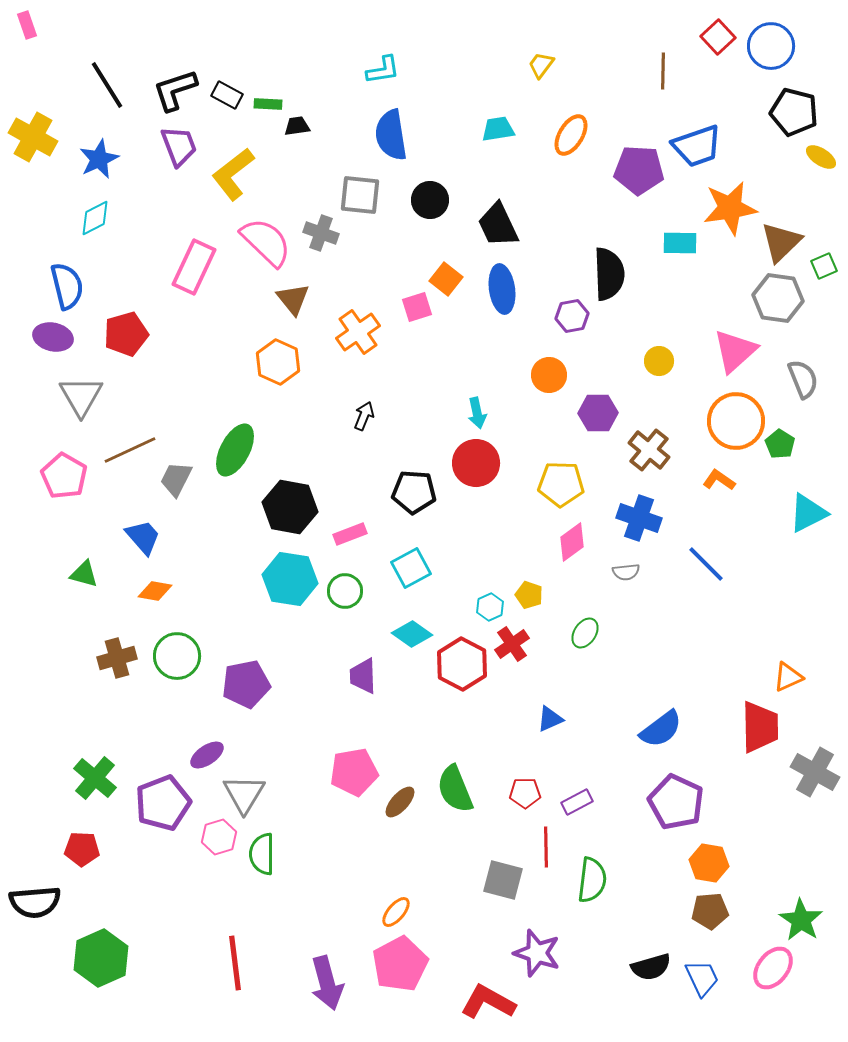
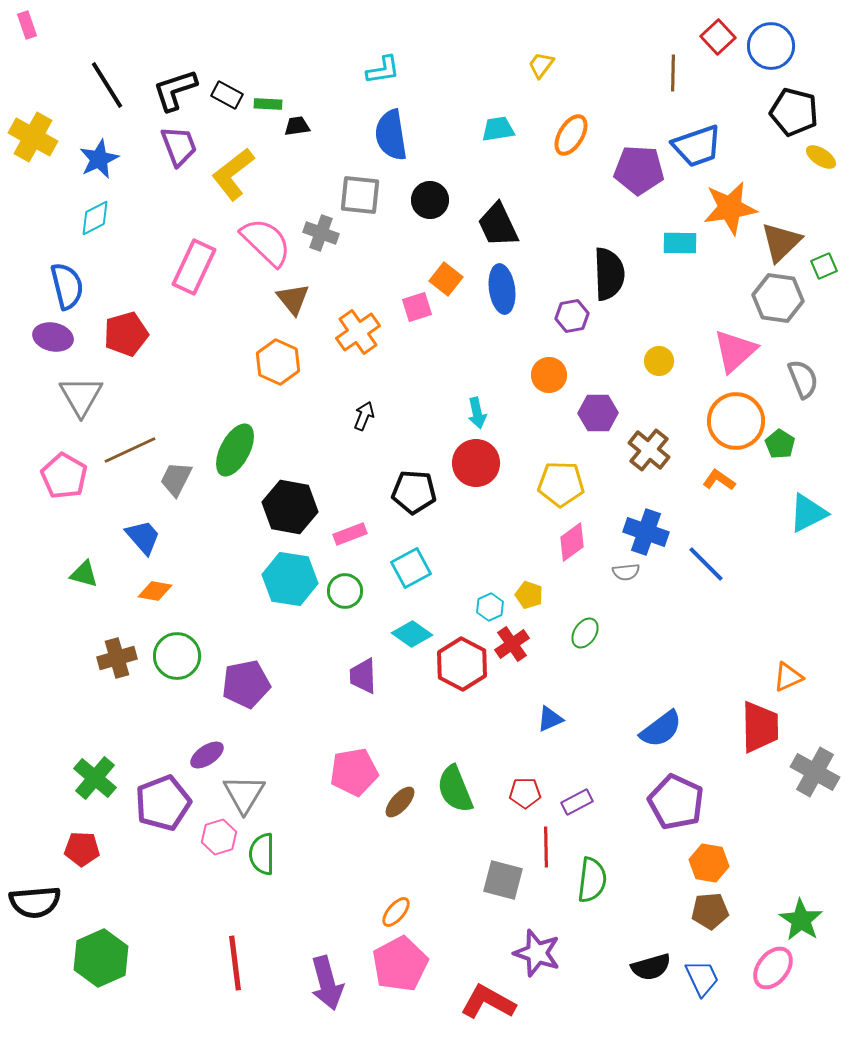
brown line at (663, 71): moved 10 px right, 2 px down
blue cross at (639, 518): moved 7 px right, 14 px down
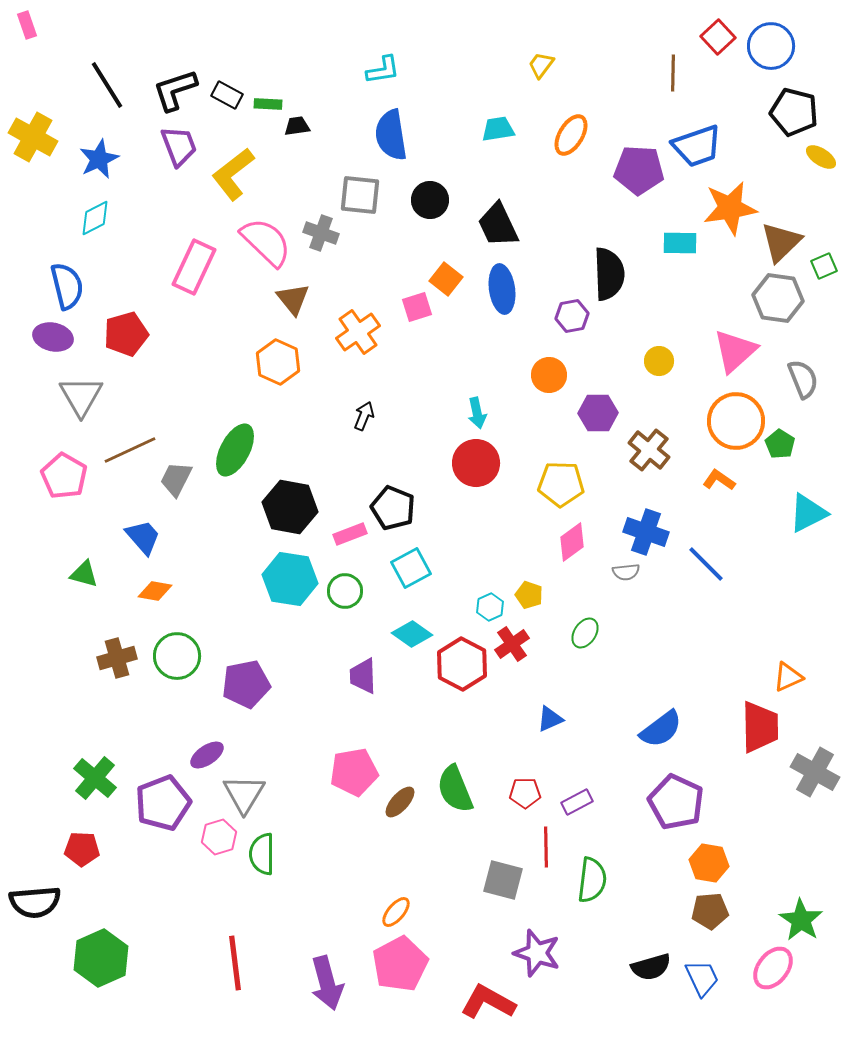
black pentagon at (414, 492): moved 21 px left, 16 px down; rotated 18 degrees clockwise
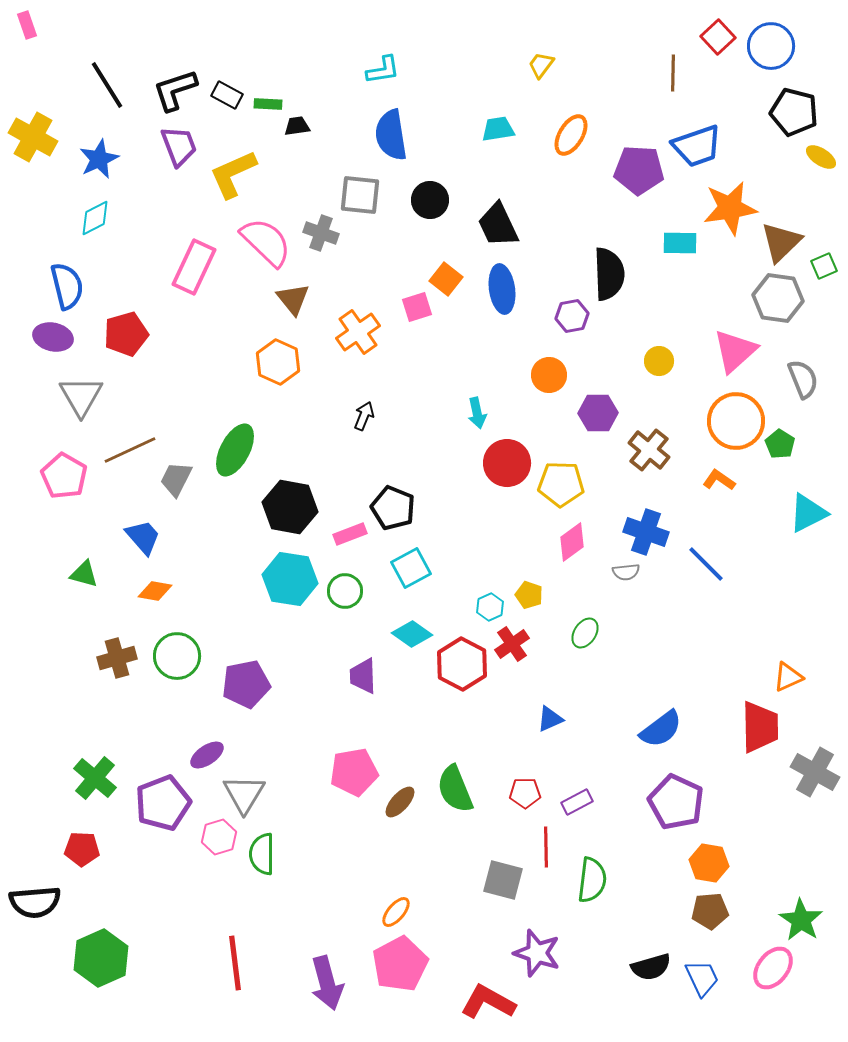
yellow L-shape at (233, 174): rotated 14 degrees clockwise
red circle at (476, 463): moved 31 px right
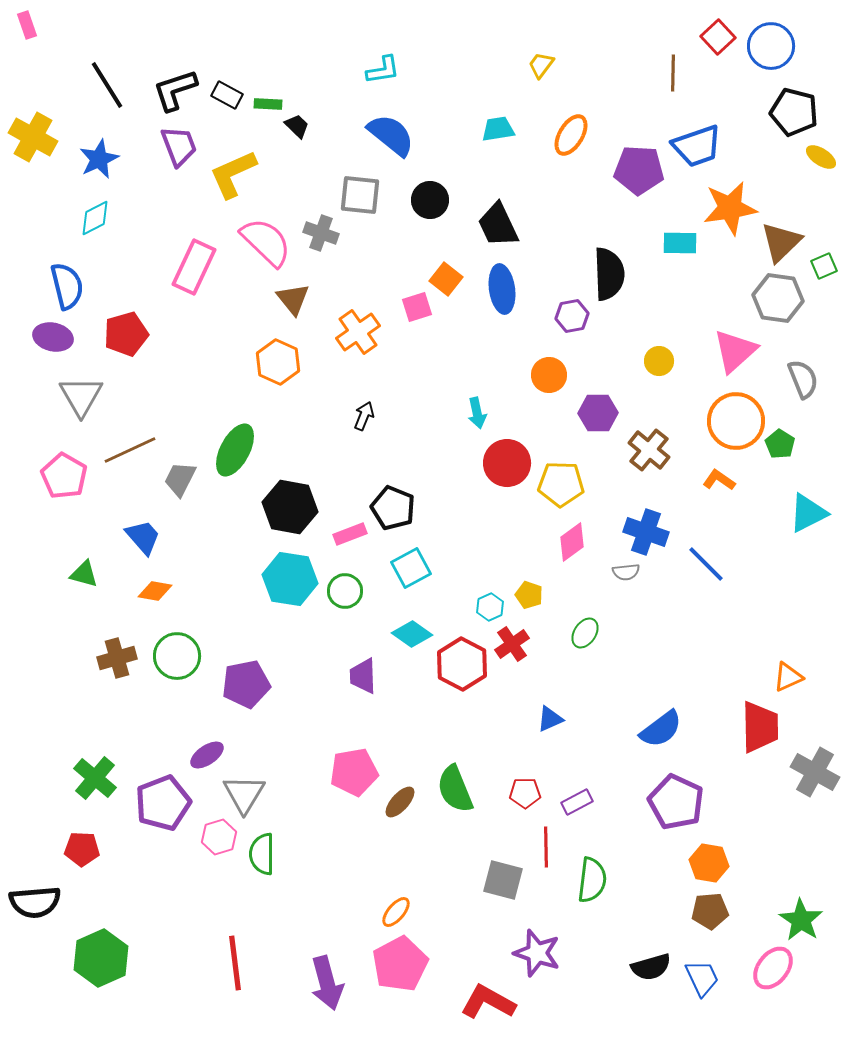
black trapezoid at (297, 126): rotated 52 degrees clockwise
blue semicircle at (391, 135): rotated 138 degrees clockwise
gray trapezoid at (176, 479): moved 4 px right
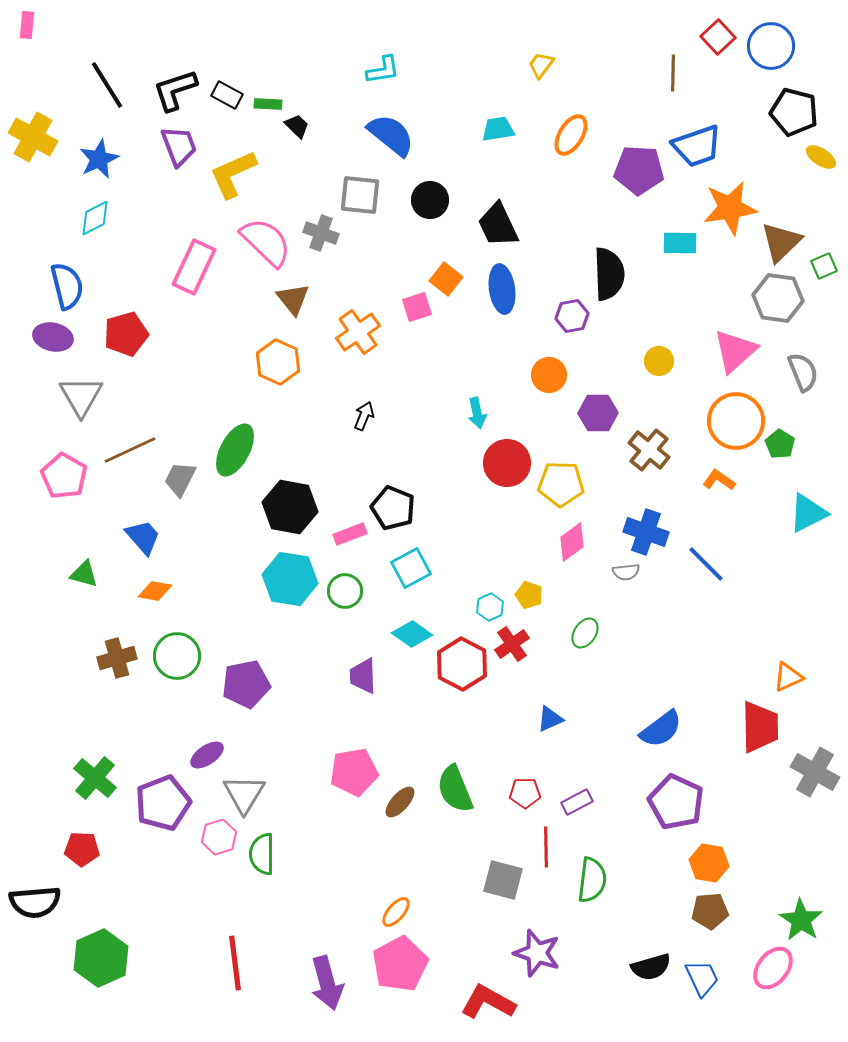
pink rectangle at (27, 25): rotated 24 degrees clockwise
gray semicircle at (803, 379): moved 7 px up
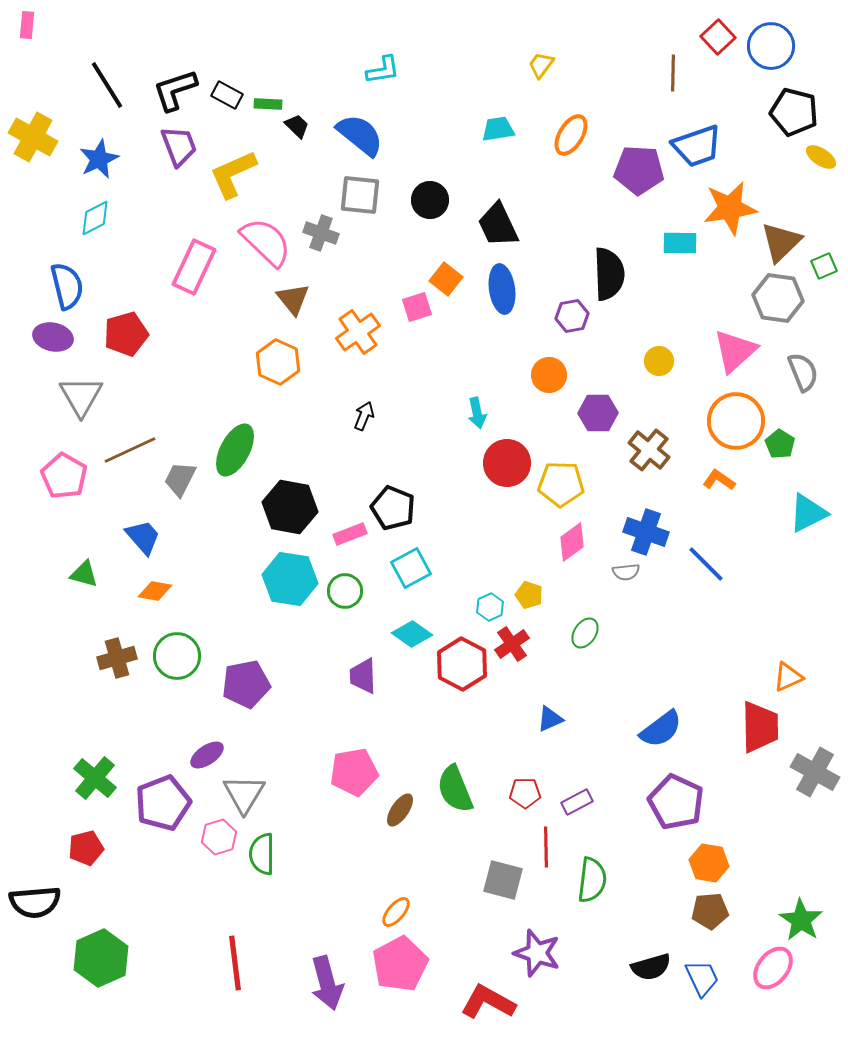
blue semicircle at (391, 135): moved 31 px left
brown ellipse at (400, 802): moved 8 px down; rotated 8 degrees counterclockwise
red pentagon at (82, 849): moved 4 px right, 1 px up; rotated 16 degrees counterclockwise
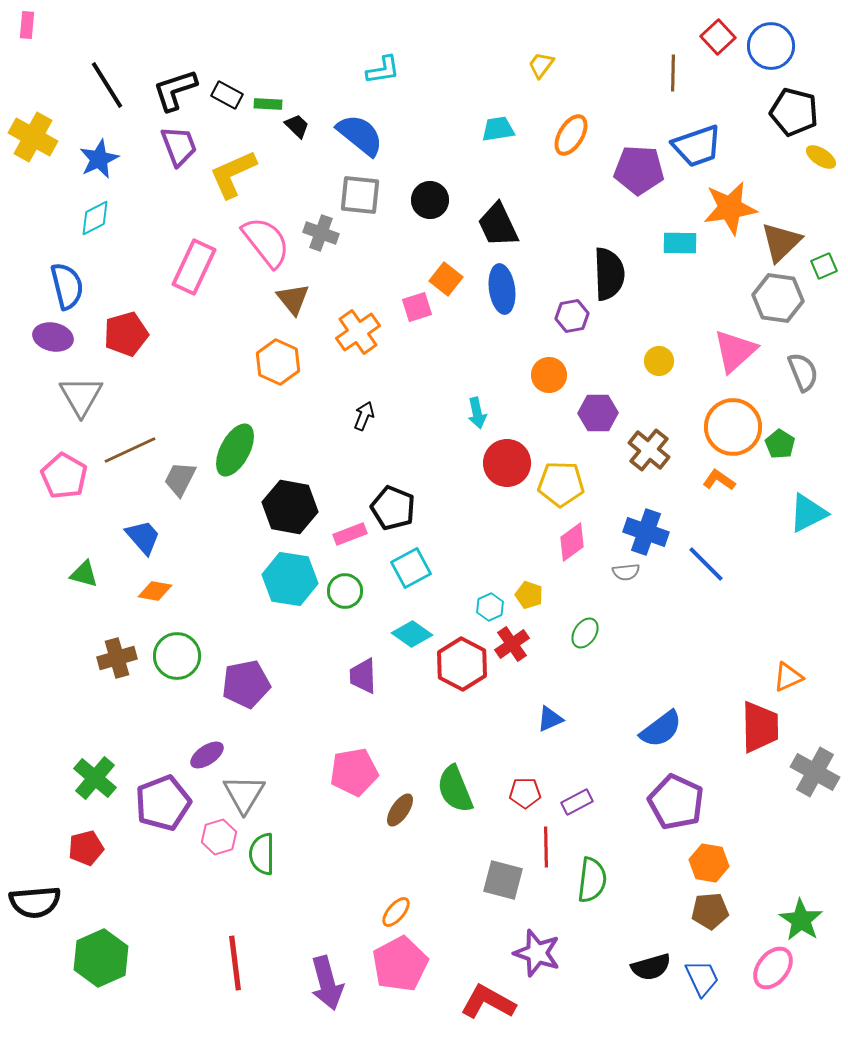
pink semicircle at (266, 242): rotated 8 degrees clockwise
orange circle at (736, 421): moved 3 px left, 6 px down
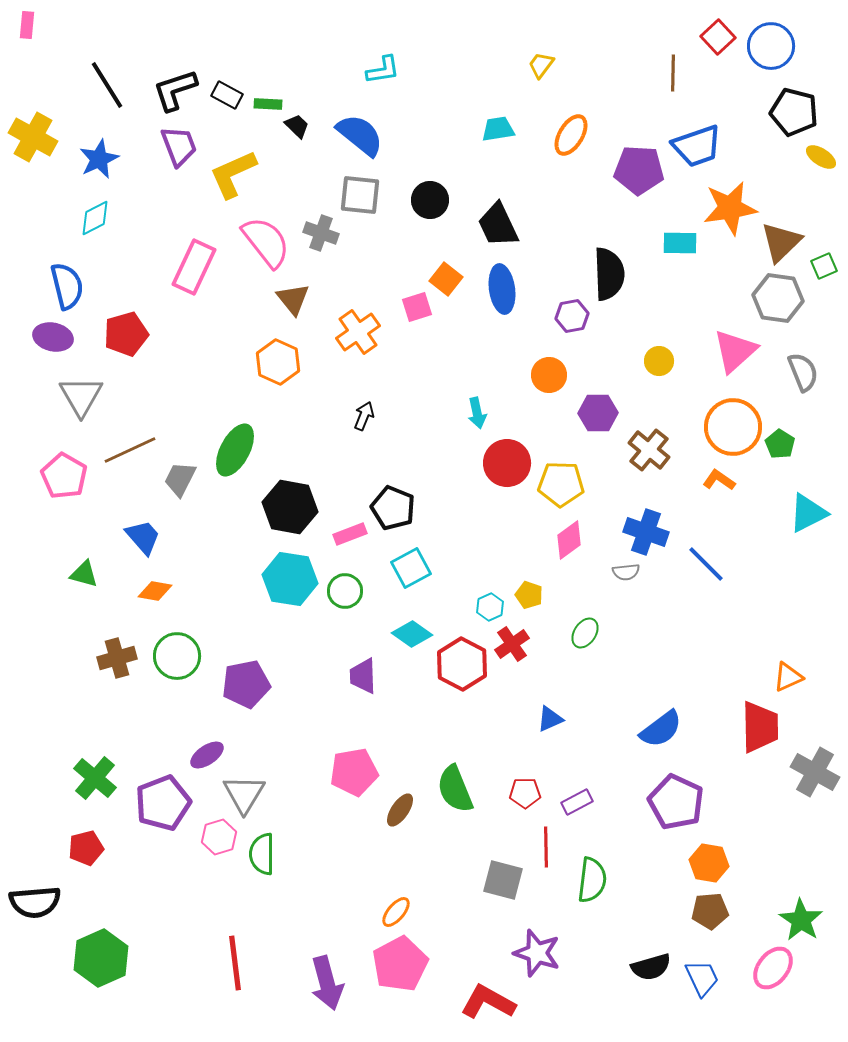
pink diamond at (572, 542): moved 3 px left, 2 px up
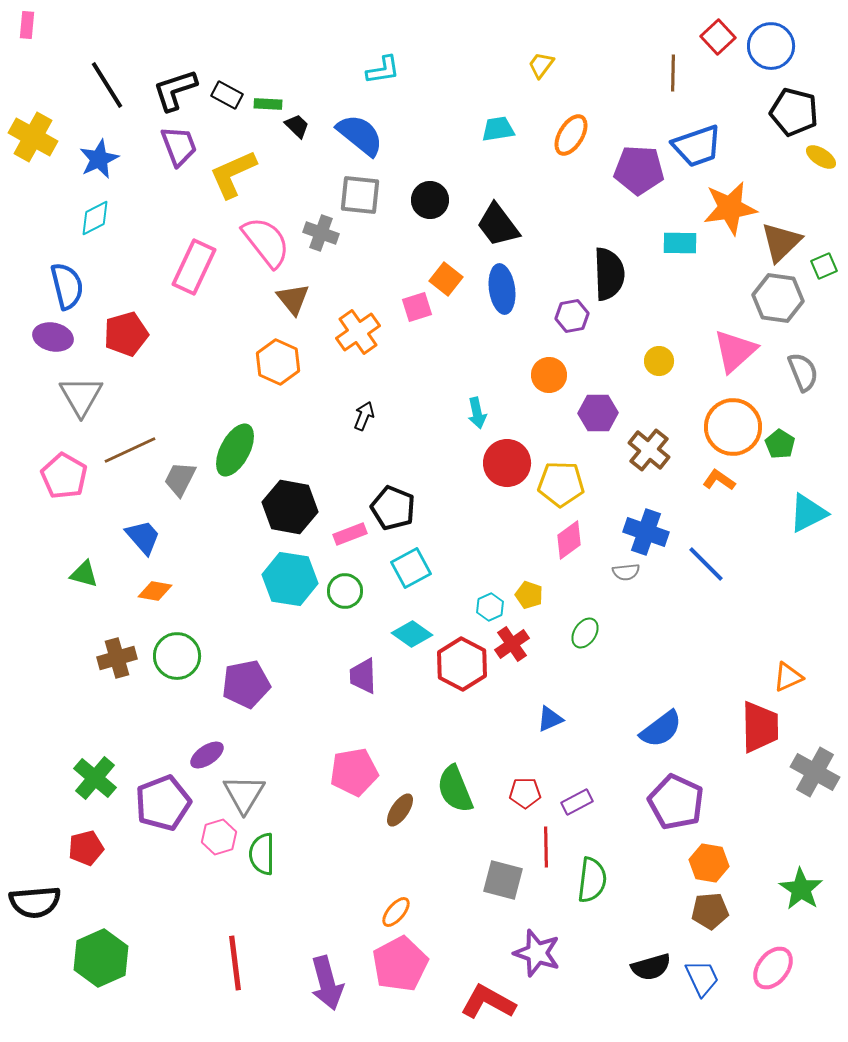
black trapezoid at (498, 225): rotated 12 degrees counterclockwise
green star at (801, 920): moved 31 px up
